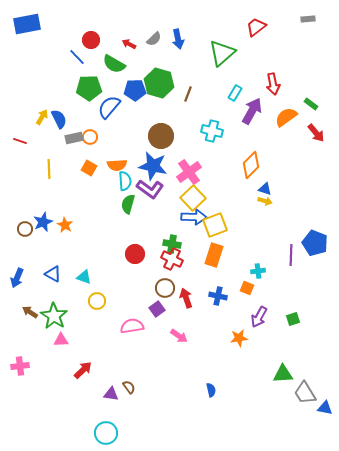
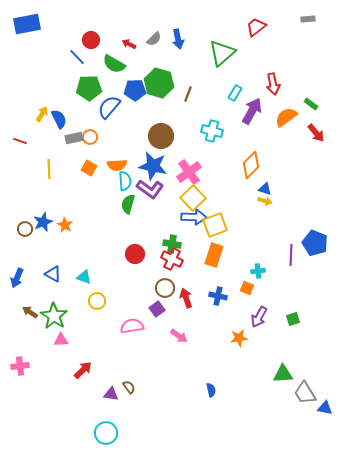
yellow arrow at (42, 117): moved 3 px up
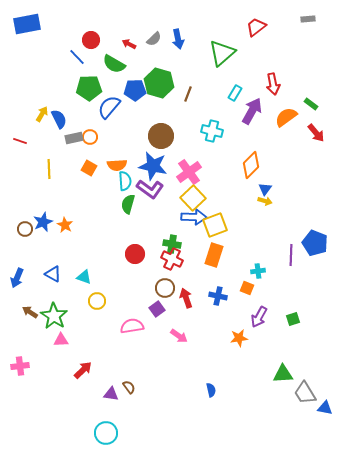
blue triangle at (265, 189): rotated 48 degrees clockwise
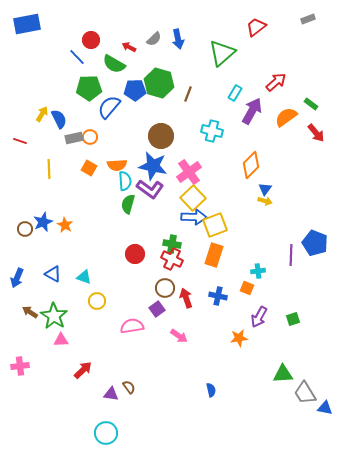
gray rectangle at (308, 19): rotated 16 degrees counterclockwise
red arrow at (129, 44): moved 3 px down
red arrow at (273, 84): moved 3 px right, 2 px up; rotated 120 degrees counterclockwise
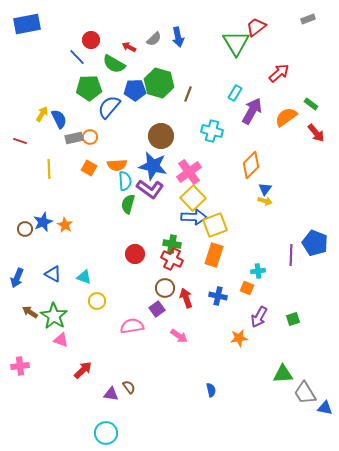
blue arrow at (178, 39): moved 2 px up
green triangle at (222, 53): moved 14 px right, 10 px up; rotated 20 degrees counterclockwise
red arrow at (276, 82): moved 3 px right, 9 px up
pink triangle at (61, 340): rotated 21 degrees clockwise
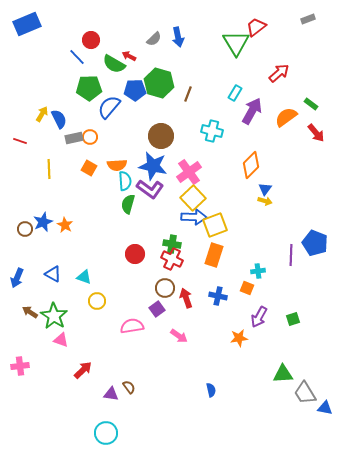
blue rectangle at (27, 24): rotated 12 degrees counterclockwise
red arrow at (129, 47): moved 9 px down
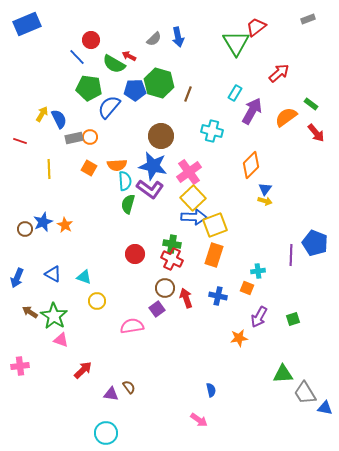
green pentagon at (89, 88): rotated 10 degrees clockwise
pink arrow at (179, 336): moved 20 px right, 84 px down
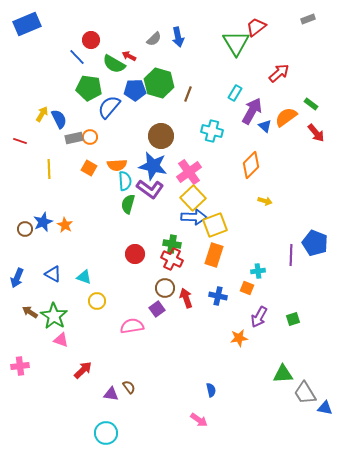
blue triangle at (265, 189): moved 63 px up; rotated 24 degrees counterclockwise
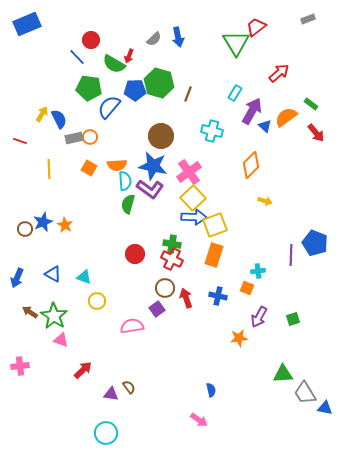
red arrow at (129, 56): rotated 96 degrees counterclockwise
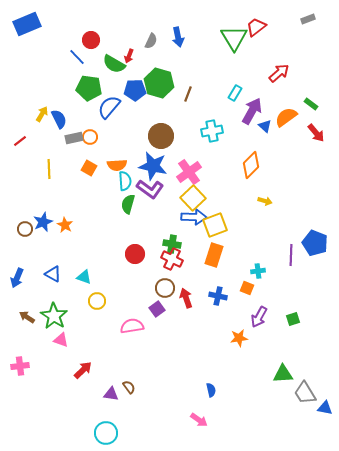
gray semicircle at (154, 39): moved 3 px left, 2 px down; rotated 21 degrees counterclockwise
green triangle at (236, 43): moved 2 px left, 5 px up
cyan cross at (212, 131): rotated 25 degrees counterclockwise
red line at (20, 141): rotated 56 degrees counterclockwise
brown arrow at (30, 312): moved 3 px left, 5 px down
